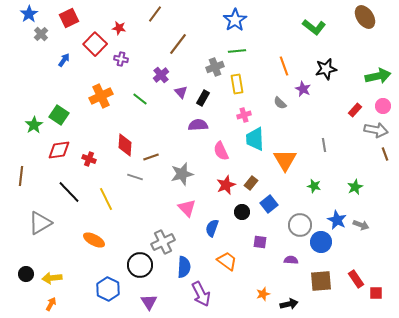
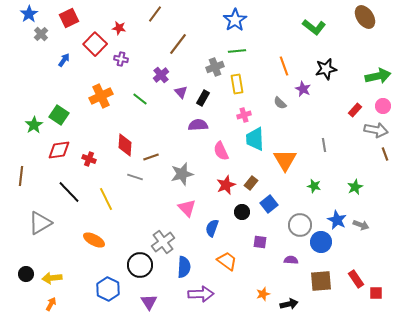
gray cross at (163, 242): rotated 10 degrees counterclockwise
purple arrow at (201, 294): rotated 65 degrees counterclockwise
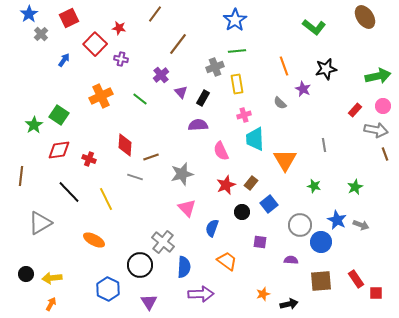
gray cross at (163, 242): rotated 15 degrees counterclockwise
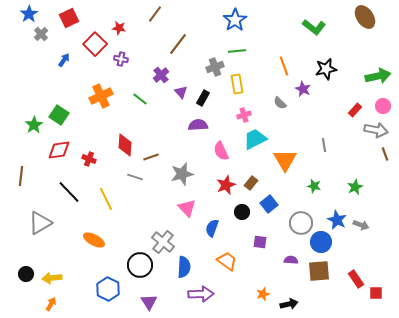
cyan trapezoid at (255, 139): rotated 65 degrees clockwise
gray circle at (300, 225): moved 1 px right, 2 px up
brown square at (321, 281): moved 2 px left, 10 px up
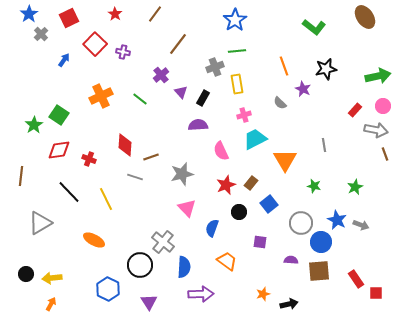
red star at (119, 28): moved 4 px left, 14 px up; rotated 24 degrees clockwise
purple cross at (121, 59): moved 2 px right, 7 px up
black circle at (242, 212): moved 3 px left
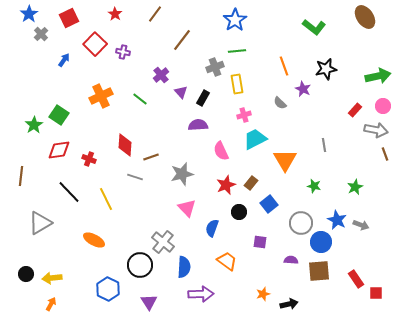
brown line at (178, 44): moved 4 px right, 4 px up
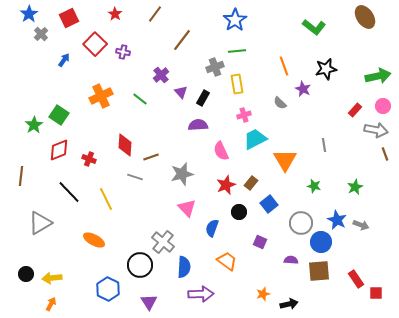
red diamond at (59, 150): rotated 15 degrees counterclockwise
purple square at (260, 242): rotated 16 degrees clockwise
